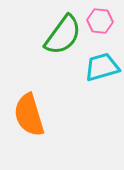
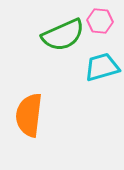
green semicircle: rotated 30 degrees clockwise
orange semicircle: rotated 24 degrees clockwise
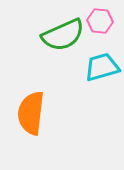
orange semicircle: moved 2 px right, 2 px up
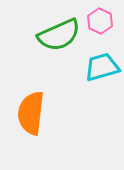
pink hexagon: rotated 20 degrees clockwise
green semicircle: moved 4 px left
